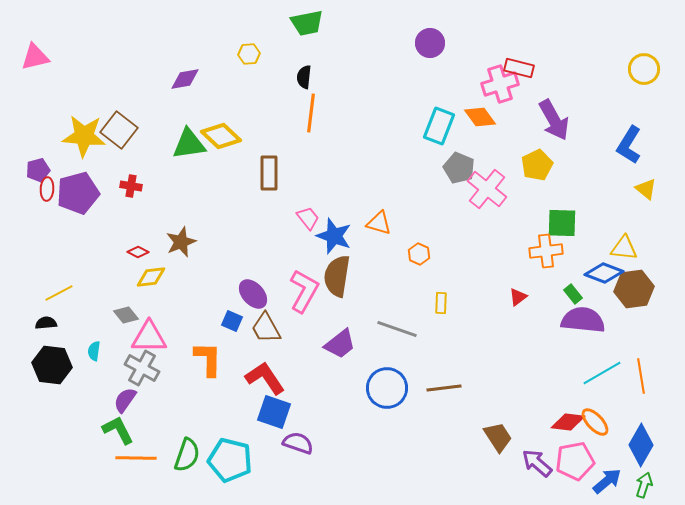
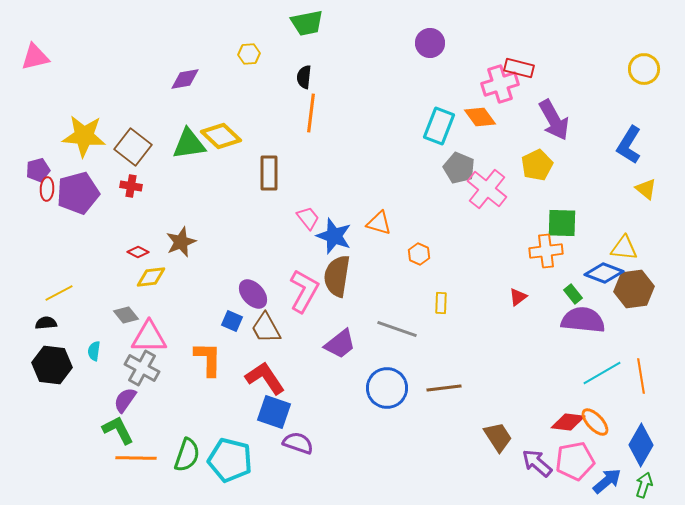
brown square at (119, 130): moved 14 px right, 17 px down
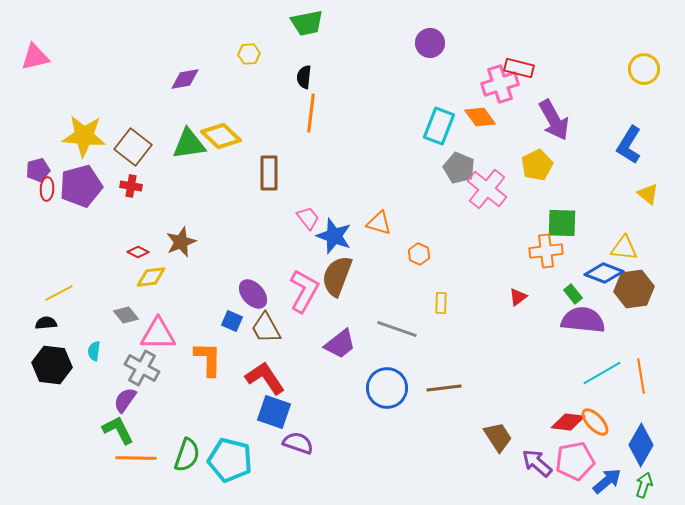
yellow triangle at (646, 189): moved 2 px right, 5 px down
purple pentagon at (78, 193): moved 3 px right, 7 px up
brown semicircle at (337, 276): rotated 12 degrees clockwise
pink triangle at (149, 337): moved 9 px right, 3 px up
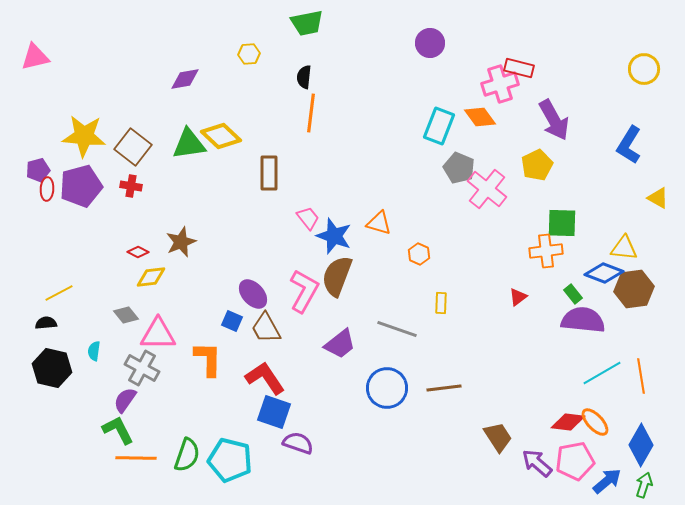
yellow triangle at (648, 194): moved 10 px right, 4 px down; rotated 10 degrees counterclockwise
black hexagon at (52, 365): moved 3 px down; rotated 6 degrees clockwise
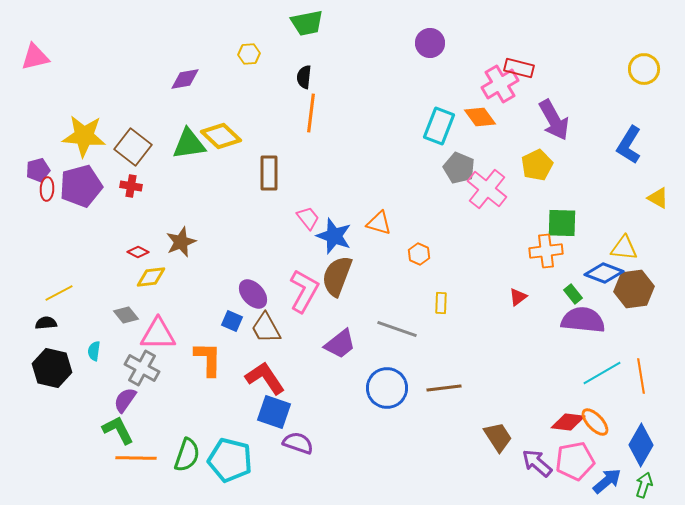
pink cross at (500, 84): rotated 12 degrees counterclockwise
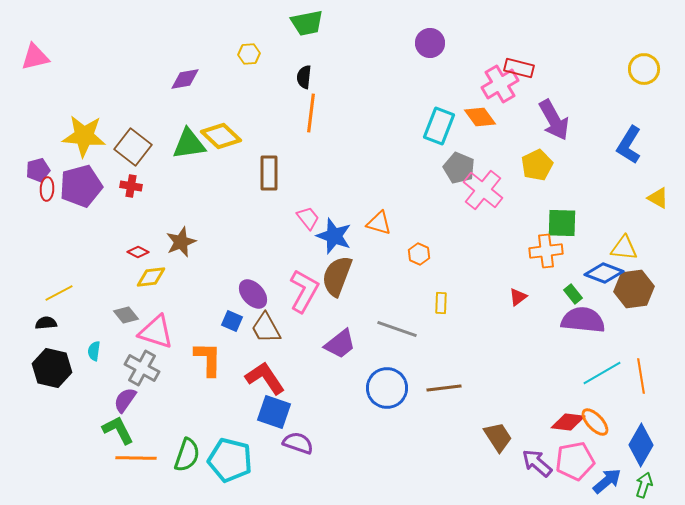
pink cross at (487, 189): moved 4 px left, 1 px down
pink triangle at (158, 334): moved 2 px left, 2 px up; rotated 18 degrees clockwise
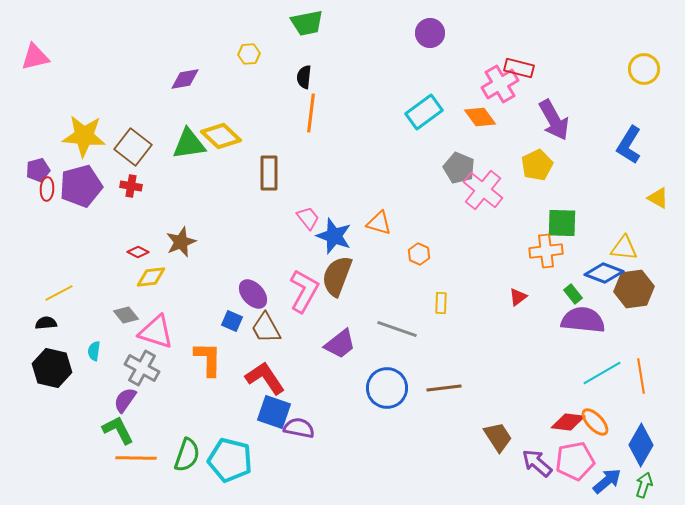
purple circle at (430, 43): moved 10 px up
cyan rectangle at (439, 126): moved 15 px left, 14 px up; rotated 33 degrees clockwise
purple semicircle at (298, 443): moved 1 px right, 15 px up; rotated 8 degrees counterclockwise
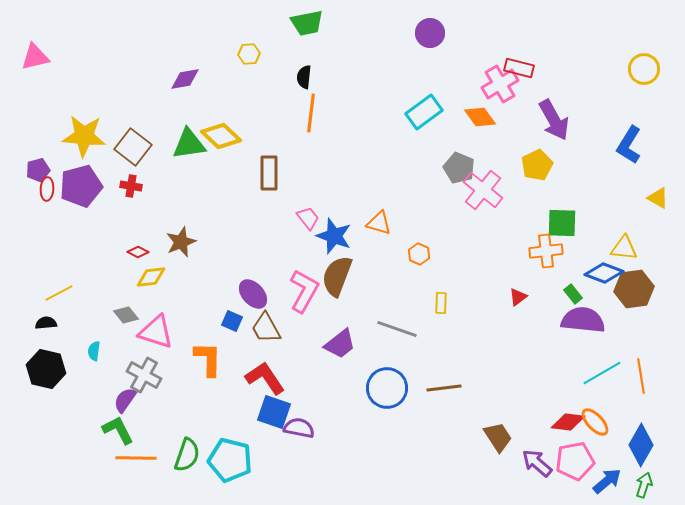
black hexagon at (52, 368): moved 6 px left, 1 px down
gray cross at (142, 368): moved 2 px right, 7 px down
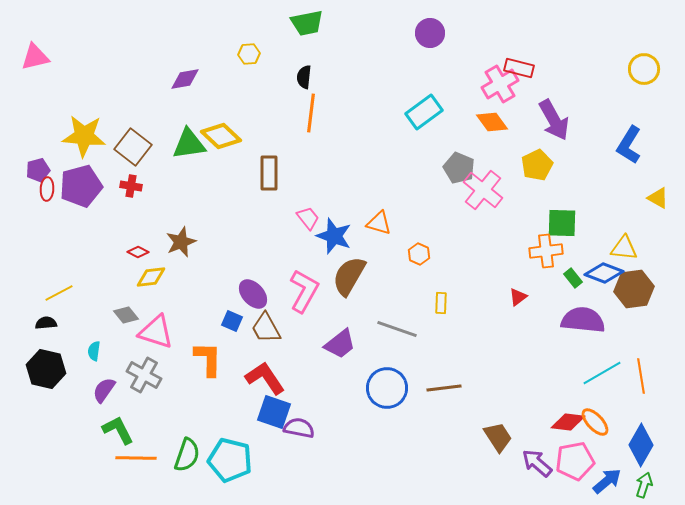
orange diamond at (480, 117): moved 12 px right, 5 px down
brown semicircle at (337, 276): moved 12 px right; rotated 9 degrees clockwise
green rectangle at (573, 294): moved 16 px up
purple semicircle at (125, 400): moved 21 px left, 10 px up
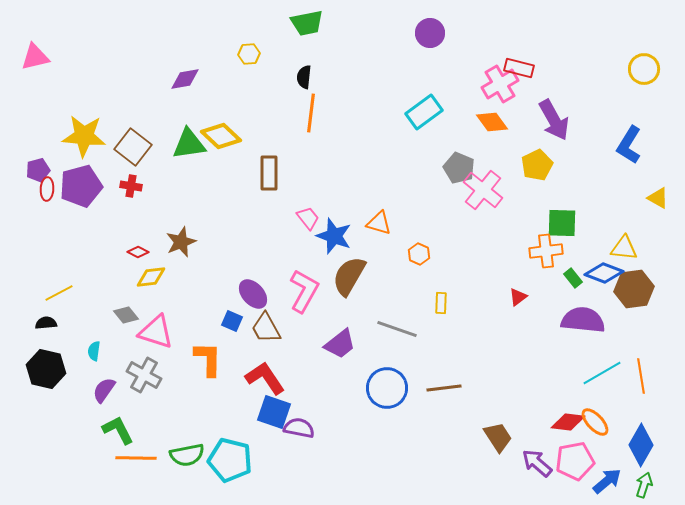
green semicircle at (187, 455): rotated 60 degrees clockwise
